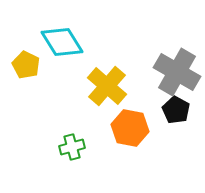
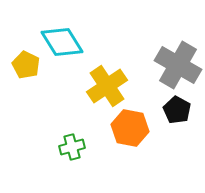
gray cross: moved 1 px right, 7 px up
yellow cross: rotated 15 degrees clockwise
black pentagon: moved 1 px right
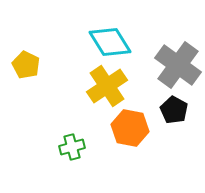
cyan diamond: moved 48 px right
gray cross: rotated 6 degrees clockwise
black pentagon: moved 3 px left
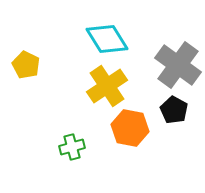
cyan diamond: moved 3 px left, 3 px up
